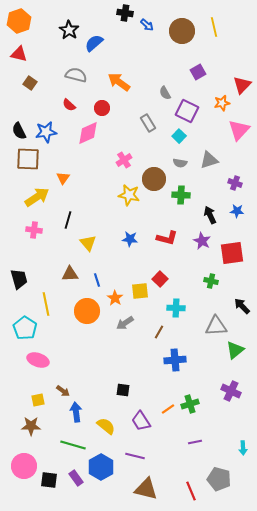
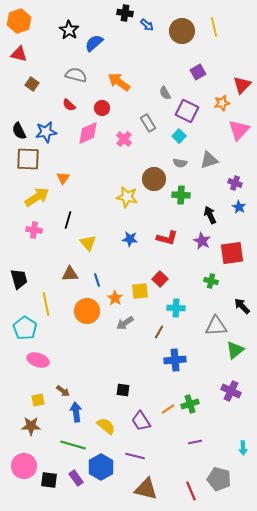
brown square at (30, 83): moved 2 px right, 1 px down
pink cross at (124, 160): moved 21 px up; rotated 14 degrees counterclockwise
yellow star at (129, 195): moved 2 px left, 2 px down
blue star at (237, 211): moved 2 px right, 4 px up; rotated 24 degrees clockwise
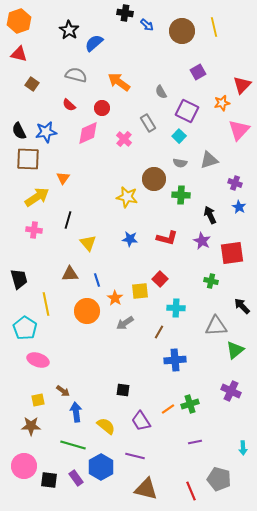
gray semicircle at (165, 93): moved 4 px left, 1 px up
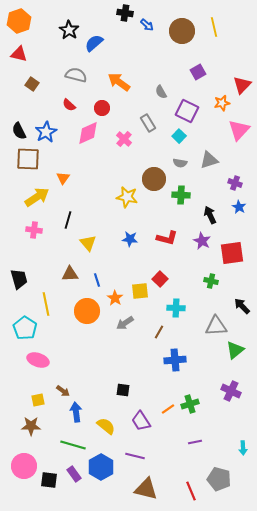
blue star at (46, 132): rotated 20 degrees counterclockwise
purple rectangle at (76, 478): moved 2 px left, 4 px up
